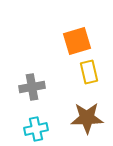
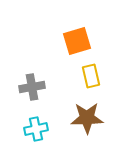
yellow rectangle: moved 2 px right, 4 px down
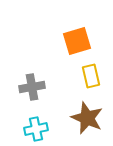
brown star: rotated 24 degrees clockwise
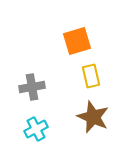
brown star: moved 6 px right, 1 px up
cyan cross: rotated 15 degrees counterclockwise
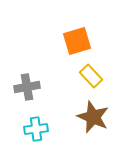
yellow rectangle: rotated 30 degrees counterclockwise
gray cross: moved 5 px left
cyan cross: rotated 20 degrees clockwise
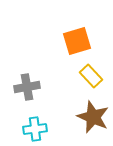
cyan cross: moved 1 px left
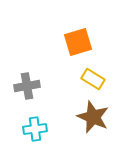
orange square: moved 1 px right, 1 px down
yellow rectangle: moved 2 px right, 3 px down; rotated 15 degrees counterclockwise
gray cross: moved 1 px up
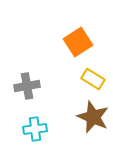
orange square: rotated 16 degrees counterclockwise
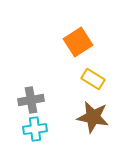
gray cross: moved 4 px right, 14 px down
brown star: rotated 12 degrees counterclockwise
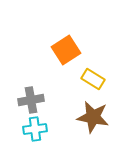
orange square: moved 12 px left, 8 px down
